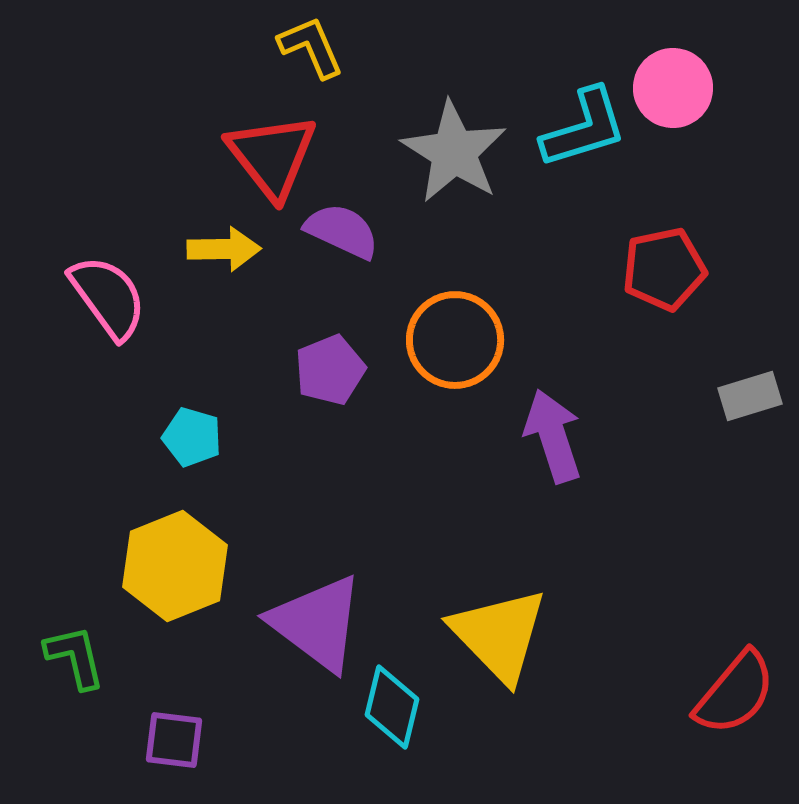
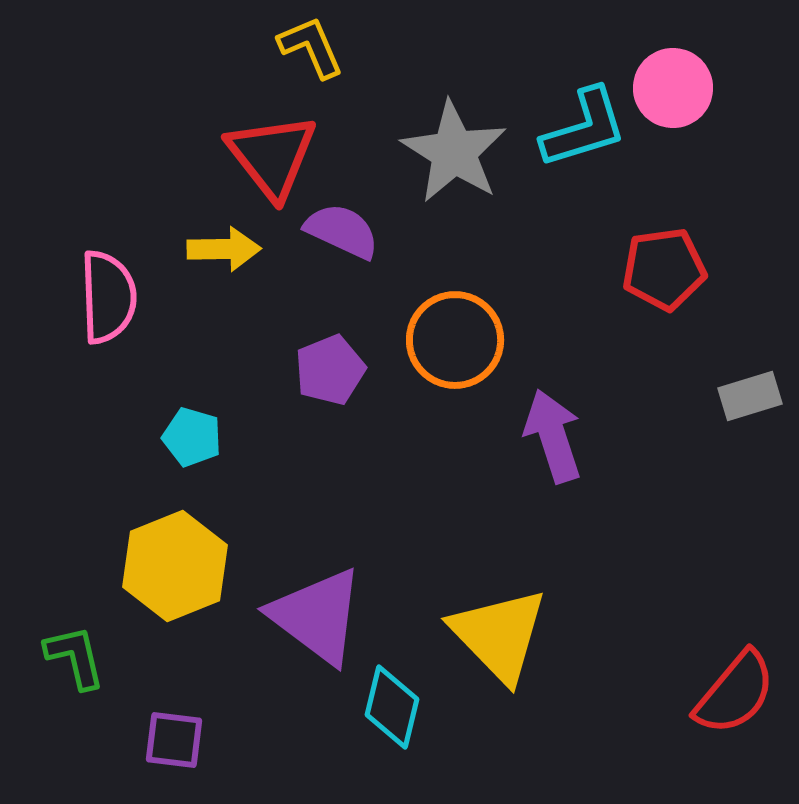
red pentagon: rotated 4 degrees clockwise
pink semicircle: rotated 34 degrees clockwise
purple triangle: moved 7 px up
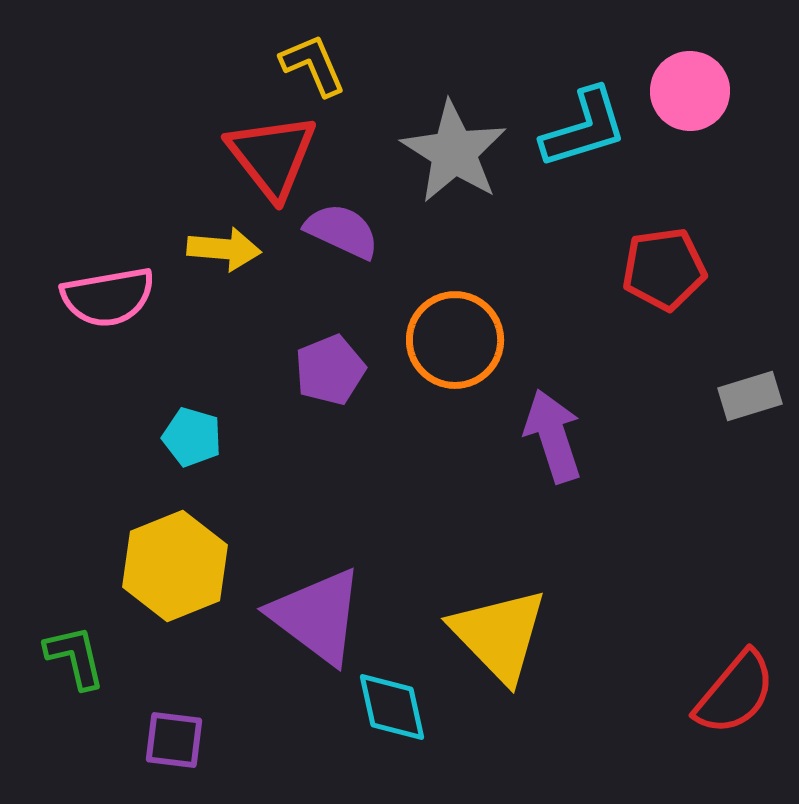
yellow L-shape: moved 2 px right, 18 px down
pink circle: moved 17 px right, 3 px down
yellow arrow: rotated 6 degrees clockwise
pink semicircle: rotated 82 degrees clockwise
cyan diamond: rotated 26 degrees counterclockwise
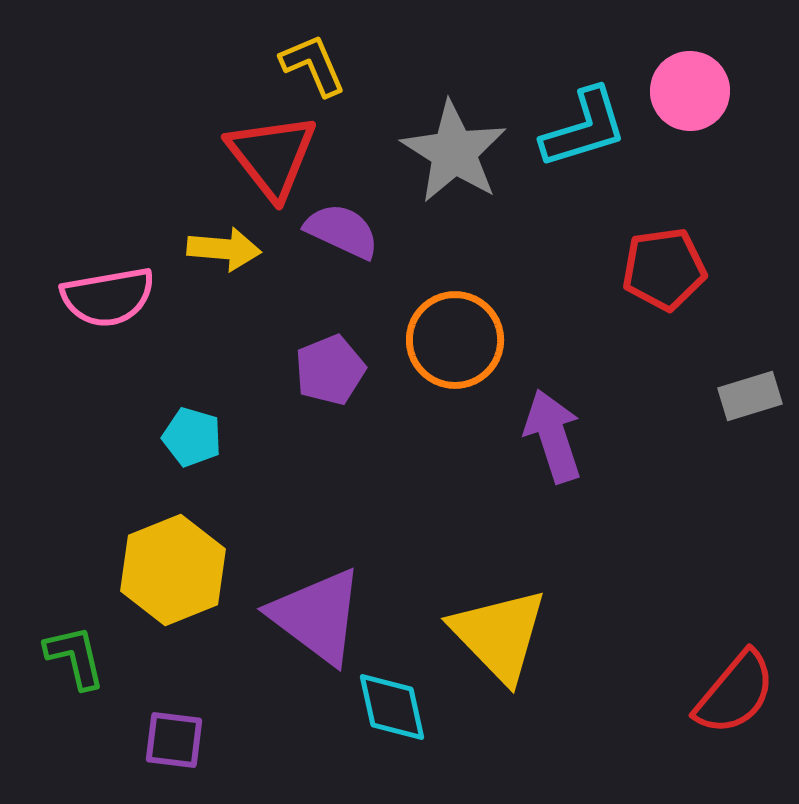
yellow hexagon: moved 2 px left, 4 px down
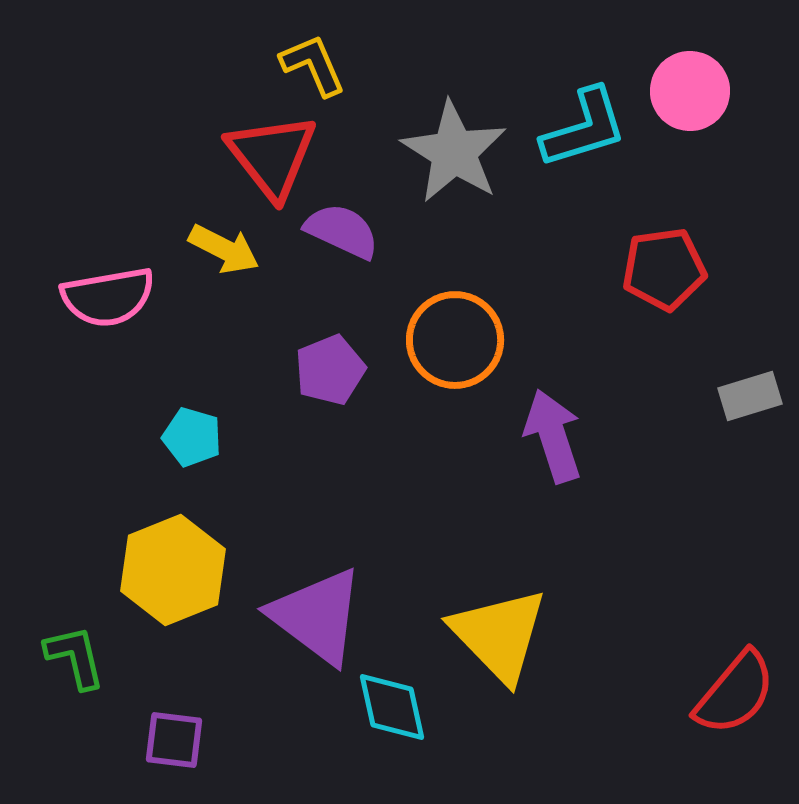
yellow arrow: rotated 22 degrees clockwise
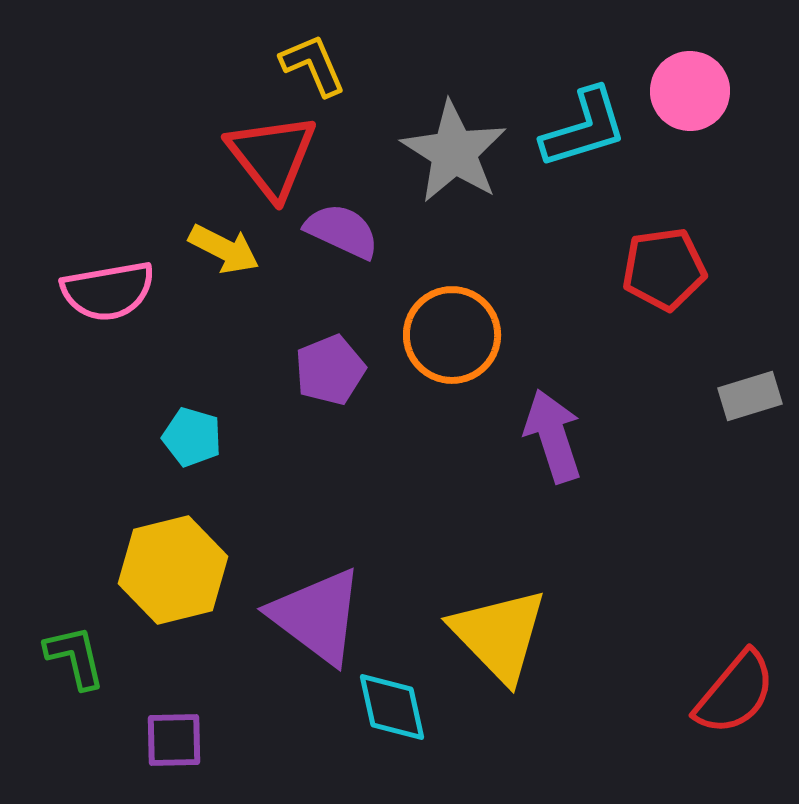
pink semicircle: moved 6 px up
orange circle: moved 3 px left, 5 px up
yellow hexagon: rotated 8 degrees clockwise
purple square: rotated 8 degrees counterclockwise
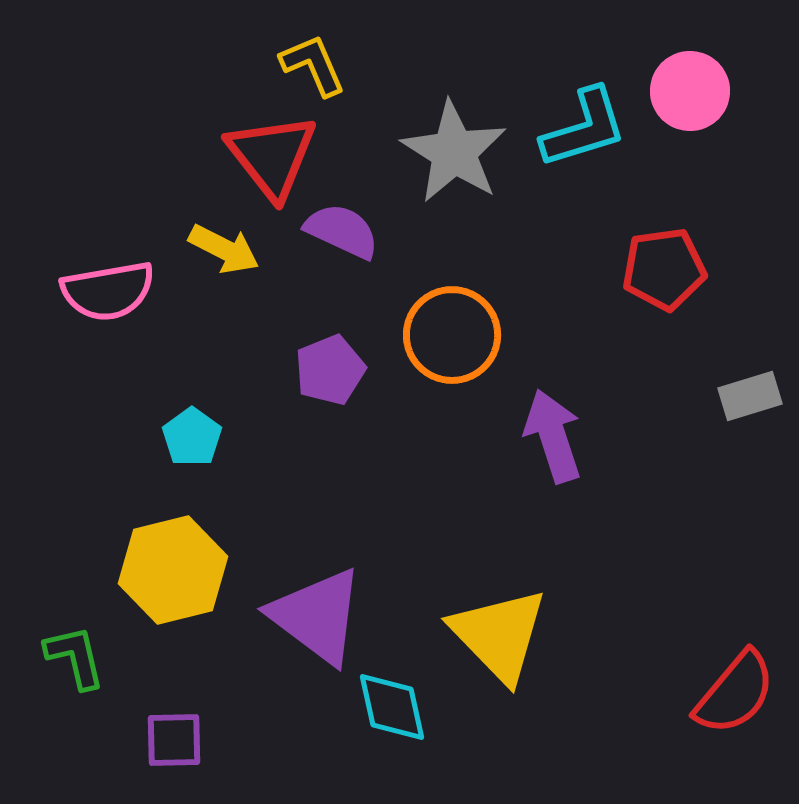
cyan pentagon: rotated 20 degrees clockwise
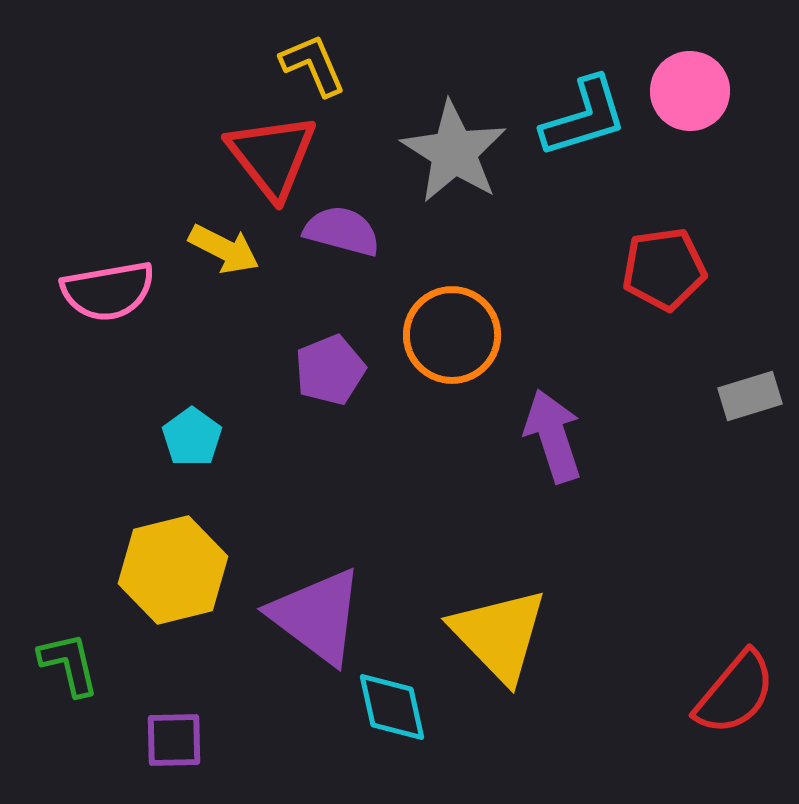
cyan L-shape: moved 11 px up
purple semicircle: rotated 10 degrees counterclockwise
green L-shape: moved 6 px left, 7 px down
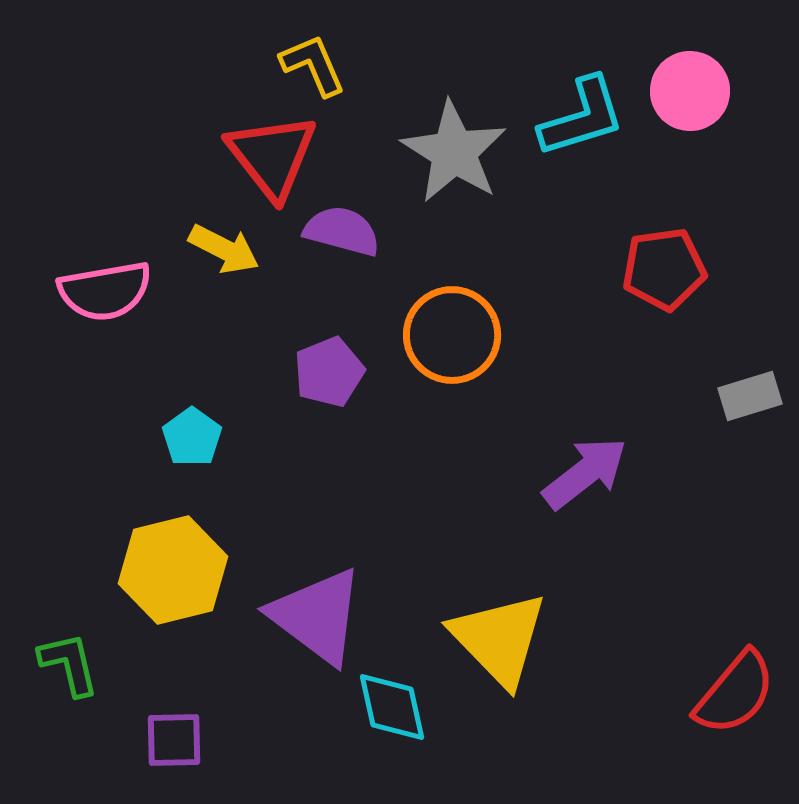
cyan L-shape: moved 2 px left
pink semicircle: moved 3 px left
purple pentagon: moved 1 px left, 2 px down
purple arrow: moved 32 px right, 37 px down; rotated 70 degrees clockwise
yellow triangle: moved 4 px down
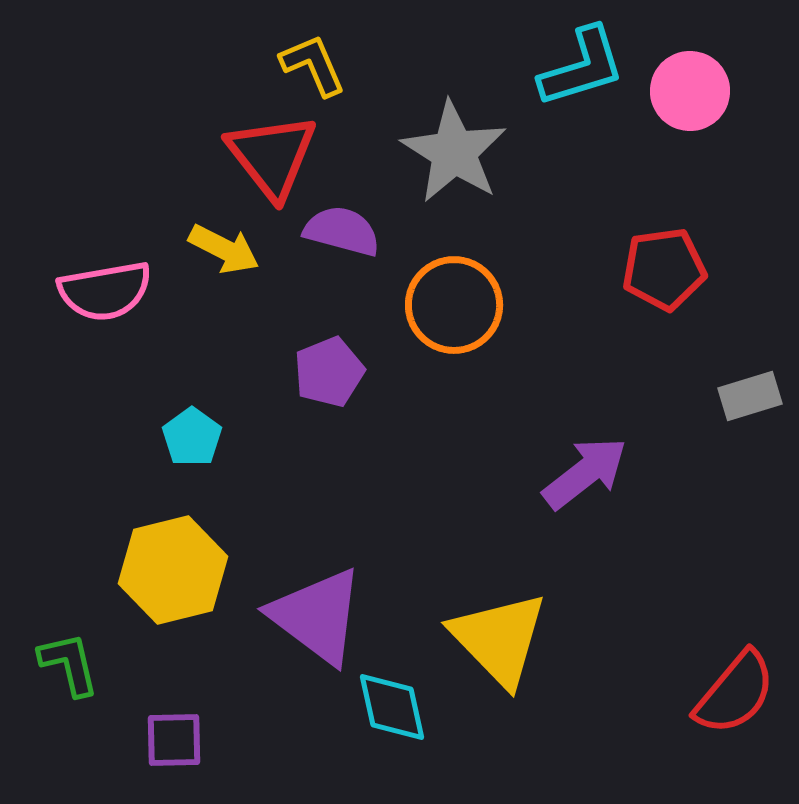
cyan L-shape: moved 50 px up
orange circle: moved 2 px right, 30 px up
